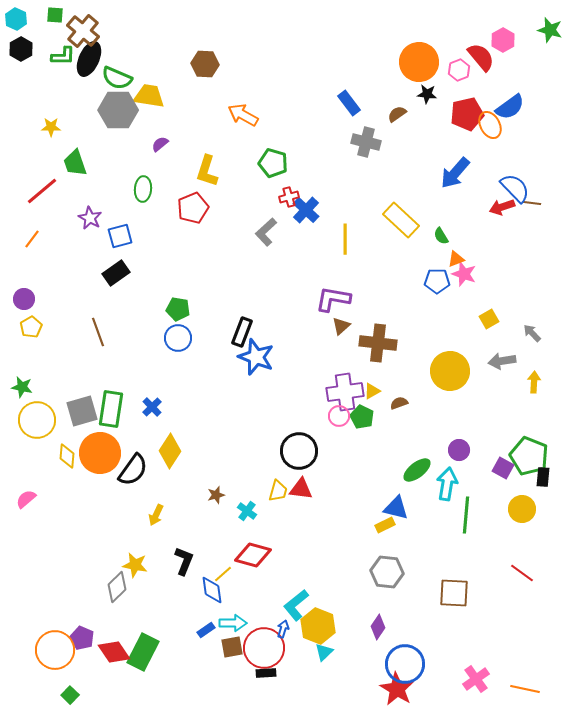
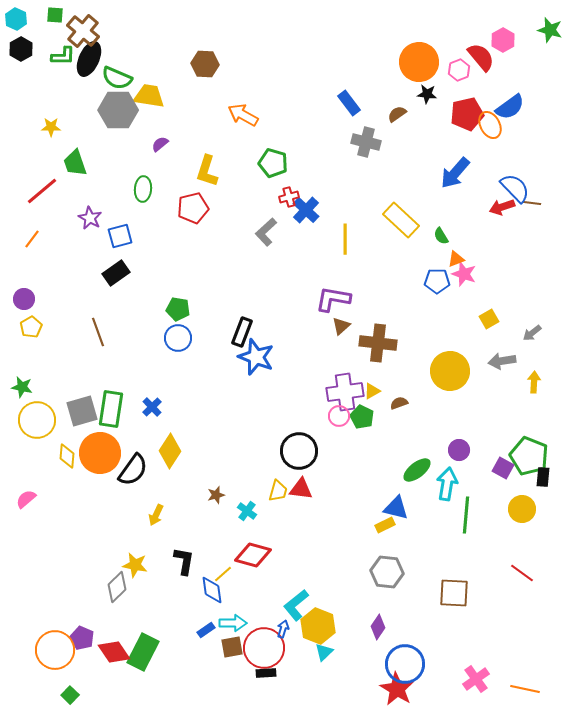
red pentagon at (193, 208): rotated 8 degrees clockwise
gray arrow at (532, 333): rotated 84 degrees counterclockwise
black L-shape at (184, 561): rotated 12 degrees counterclockwise
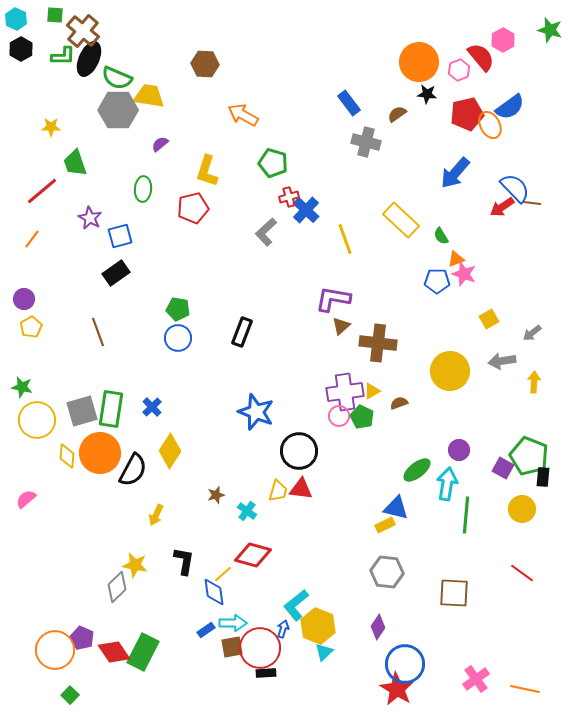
red arrow at (502, 207): rotated 15 degrees counterclockwise
yellow line at (345, 239): rotated 20 degrees counterclockwise
blue star at (256, 357): moved 55 px down
black semicircle at (133, 470): rotated 8 degrees counterclockwise
blue diamond at (212, 590): moved 2 px right, 2 px down
red circle at (264, 648): moved 4 px left
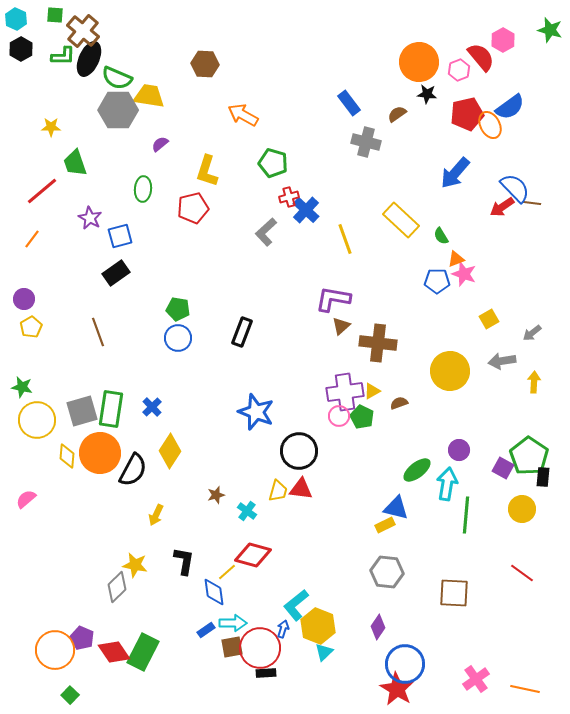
green pentagon at (529, 456): rotated 12 degrees clockwise
yellow line at (223, 574): moved 4 px right, 2 px up
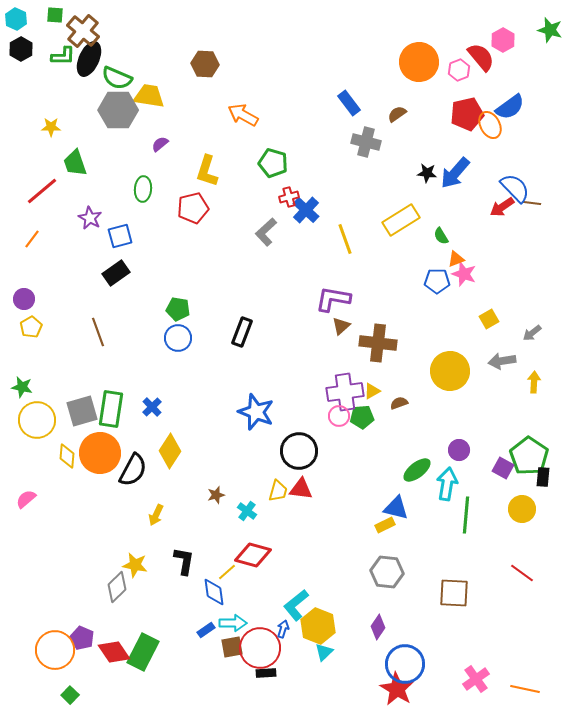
black star at (427, 94): moved 79 px down
yellow rectangle at (401, 220): rotated 75 degrees counterclockwise
green pentagon at (362, 417): rotated 30 degrees counterclockwise
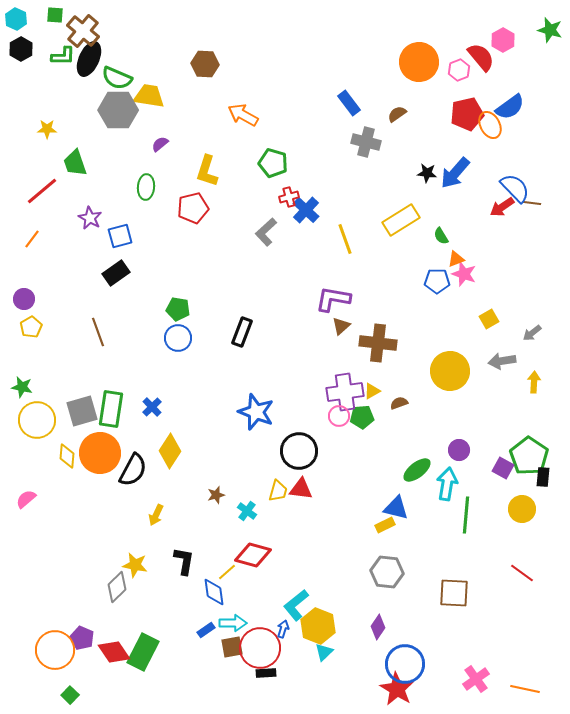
yellow star at (51, 127): moved 4 px left, 2 px down
green ellipse at (143, 189): moved 3 px right, 2 px up
